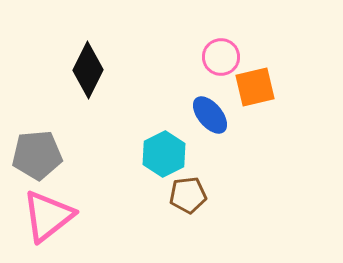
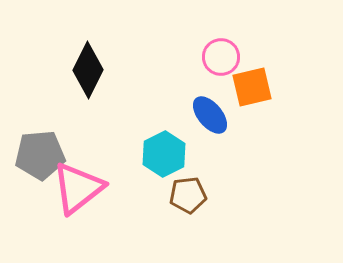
orange square: moved 3 px left
gray pentagon: moved 3 px right
pink triangle: moved 30 px right, 28 px up
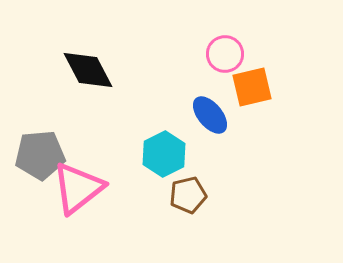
pink circle: moved 4 px right, 3 px up
black diamond: rotated 54 degrees counterclockwise
brown pentagon: rotated 6 degrees counterclockwise
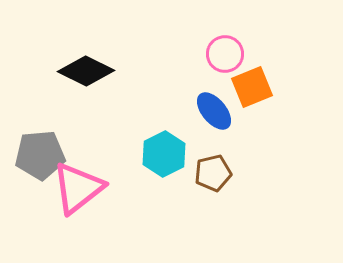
black diamond: moved 2 px left, 1 px down; rotated 36 degrees counterclockwise
orange square: rotated 9 degrees counterclockwise
blue ellipse: moved 4 px right, 4 px up
brown pentagon: moved 25 px right, 22 px up
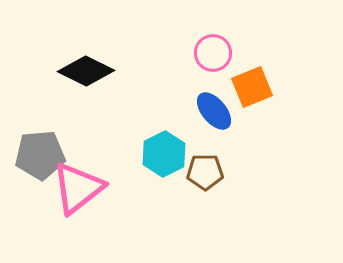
pink circle: moved 12 px left, 1 px up
brown pentagon: moved 8 px left, 1 px up; rotated 12 degrees clockwise
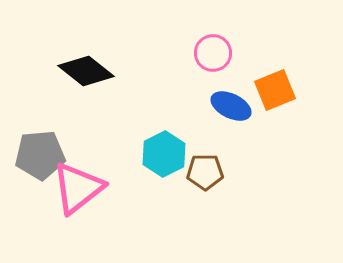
black diamond: rotated 12 degrees clockwise
orange square: moved 23 px right, 3 px down
blue ellipse: moved 17 px right, 5 px up; rotated 24 degrees counterclockwise
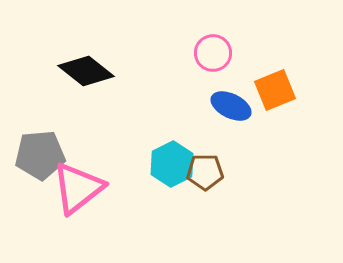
cyan hexagon: moved 8 px right, 10 px down
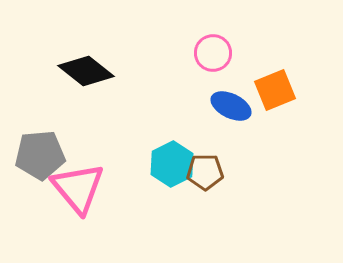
pink triangle: rotated 32 degrees counterclockwise
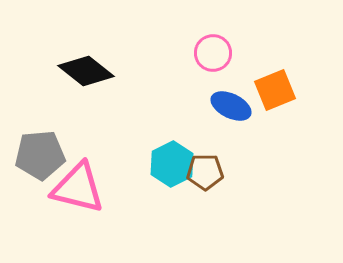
pink triangle: rotated 36 degrees counterclockwise
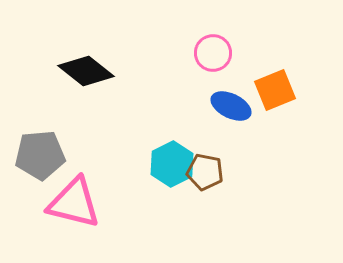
brown pentagon: rotated 12 degrees clockwise
pink triangle: moved 4 px left, 15 px down
